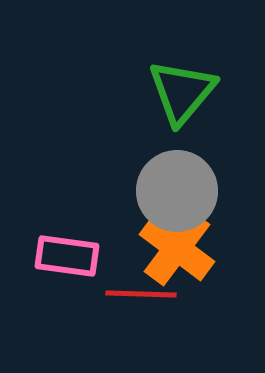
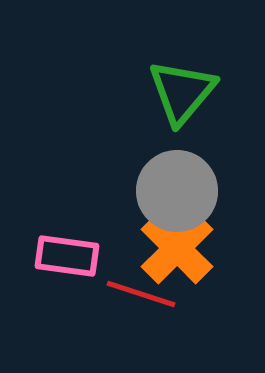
orange cross: rotated 8 degrees clockwise
red line: rotated 16 degrees clockwise
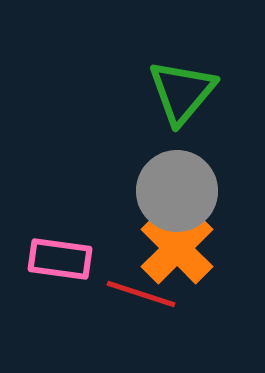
pink rectangle: moved 7 px left, 3 px down
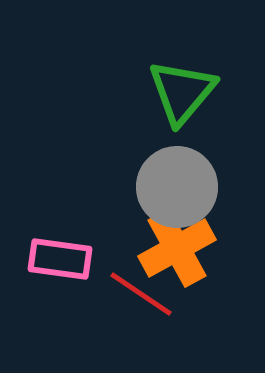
gray circle: moved 4 px up
orange cross: rotated 16 degrees clockwise
red line: rotated 16 degrees clockwise
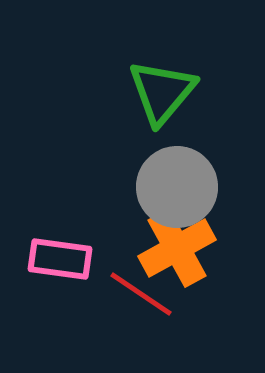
green triangle: moved 20 px left
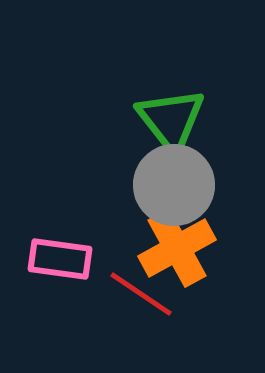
green triangle: moved 9 px right, 28 px down; rotated 18 degrees counterclockwise
gray circle: moved 3 px left, 2 px up
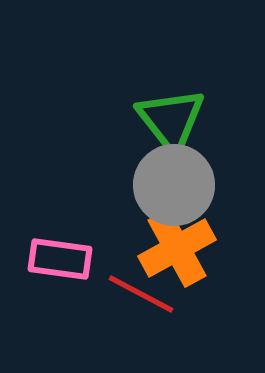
red line: rotated 6 degrees counterclockwise
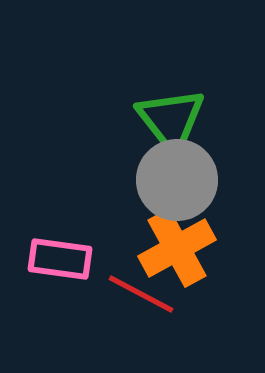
gray circle: moved 3 px right, 5 px up
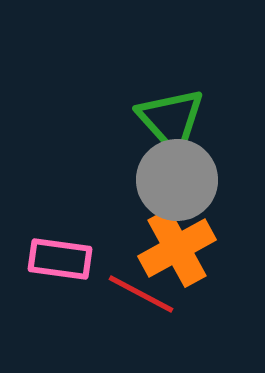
green triangle: rotated 4 degrees counterclockwise
